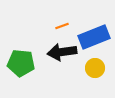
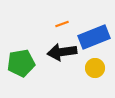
orange line: moved 2 px up
green pentagon: rotated 16 degrees counterclockwise
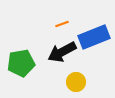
black arrow: rotated 20 degrees counterclockwise
yellow circle: moved 19 px left, 14 px down
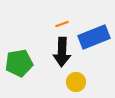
black arrow: rotated 60 degrees counterclockwise
green pentagon: moved 2 px left
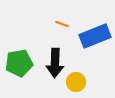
orange line: rotated 40 degrees clockwise
blue rectangle: moved 1 px right, 1 px up
black arrow: moved 7 px left, 11 px down
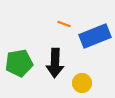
orange line: moved 2 px right
yellow circle: moved 6 px right, 1 px down
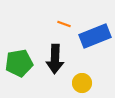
black arrow: moved 4 px up
